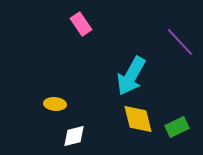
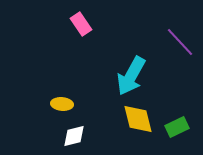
yellow ellipse: moved 7 px right
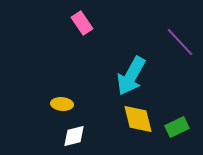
pink rectangle: moved 1 px right, 1 px up
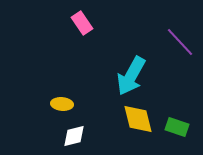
green rectangle: rotated 45 degrees clockwise
